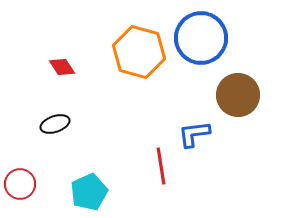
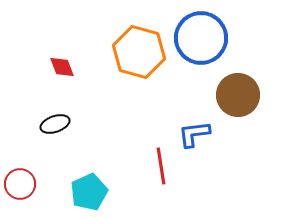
red diamond: rotated 12 degrees clockwise
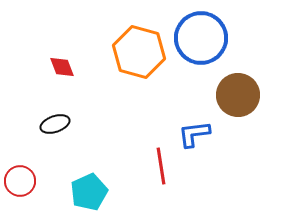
red circle: moved 3 px up
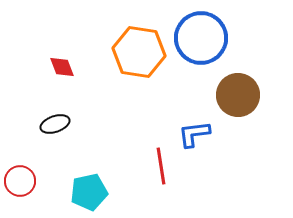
orange hexagon: rotated 6 degrees counterclockwise
cyan pentagon: rotated 12 degrees clockwise
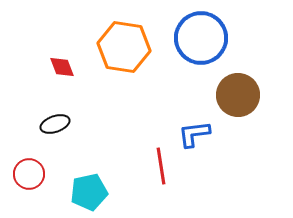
orange hexagon: moved 15 px left, 5 px up
red circle: moved 9 px right, 7 px up
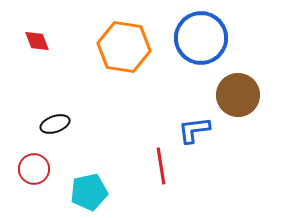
red diamond: moved 25 px left, 26 px up
blue L-shape: moved 4 px up
red circle: moved 5 px right, 5 px up
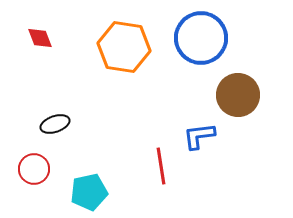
red diamond: moved 3 px right, 3 px up
blue L-shape: moved 5 px right, 6 px down
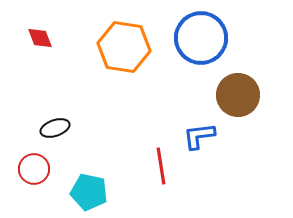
black ellipse: moved 4 px down
cyan pentagon: rotated 24 degrees clockwise
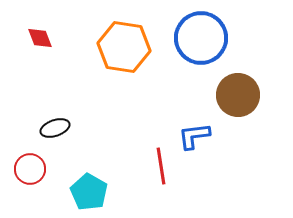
blue L-shape: moved 5 px left
red circle: moved 4 px left
cyan pentagon: rotated 18 degrees clockwise
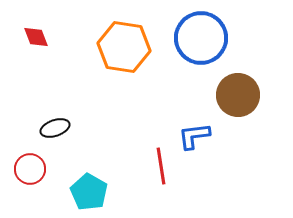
red diamond: moved 4 px left, 1 px up
